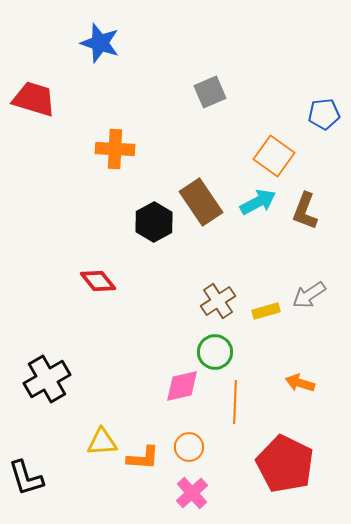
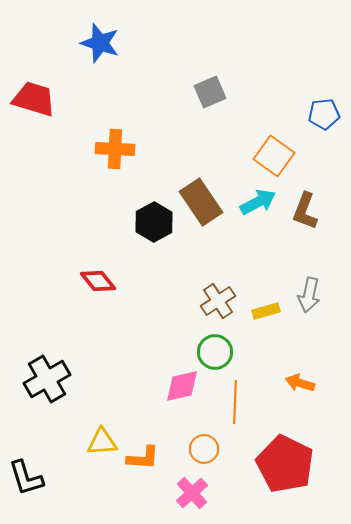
gray arrow: rotated 44 degrees counterclockwise
orange circle: moved 15 px right, 2 px down
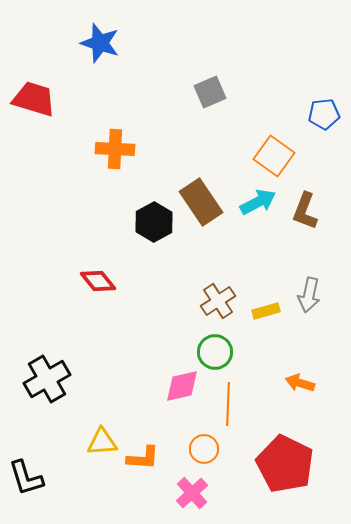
orange line: moved 7 px left, 2 px down
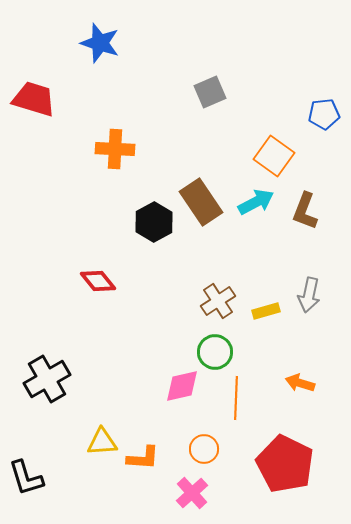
cyan arrow: moved 2 px left
orange line: moved 8 px right, 6 px up
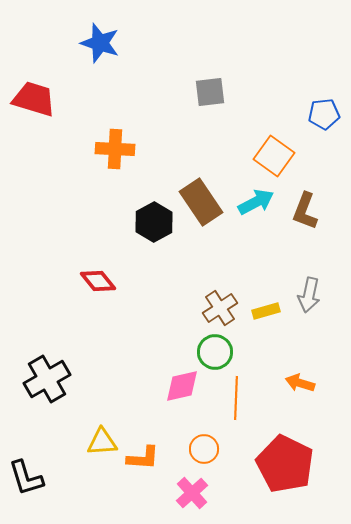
gray square: rotated 16 degrees clockwise
brown cross: moved 2 px right, 7 px down
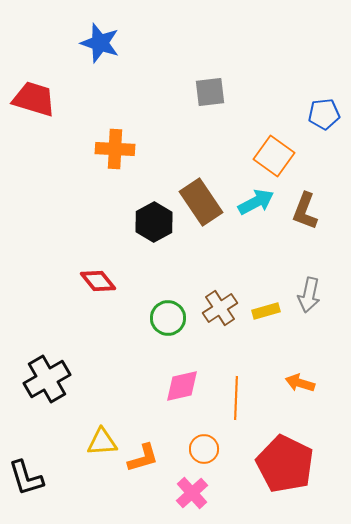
green circle: moved 47 px left, 34 px up
orange L-shape: rotated 20 degrees counterclockwise
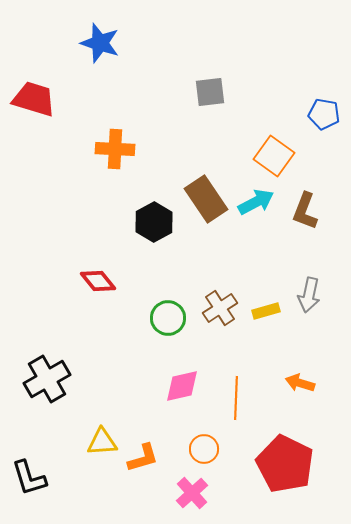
blue pentagon: rotated 16 degrees clockwise
brown rectangle: moved 5 px right, 3 px up
black L-shape: moved 3 px right
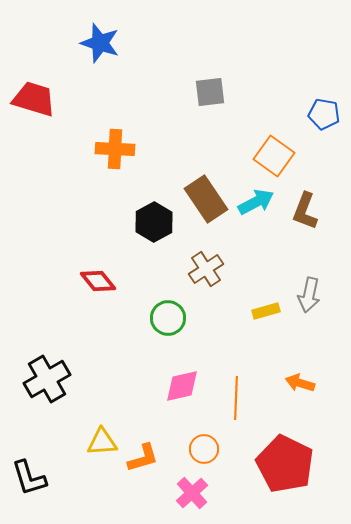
brown cross: moved 14 px left, 39 px up
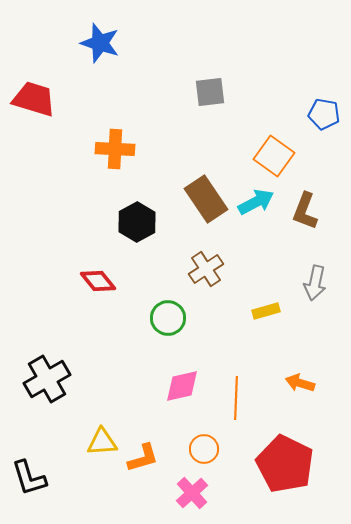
black hexagon: moved 17 px left
gray arrow: moved 6 px right, 12 px up
